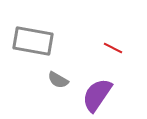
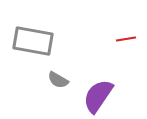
red line: moved 13 px right, 9 px up; rotated 36 degrees counterclockwise
purple semicircle: moved 1 px right, 1 px down
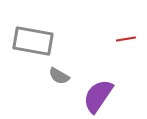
gray semicircle: moved 1 px right, 4 px up
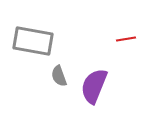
gray semicircle: rotated 40 degrees clockwise
purple semicircle: moved 4 px left, 10 px up; rotated 12 degrees counterclockwise
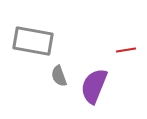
red line: moved 11 px down
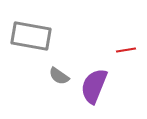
gray rectangle: moved 2 px left, 5 px up
gray semicircle: rotated 35 degrees counterclockwise
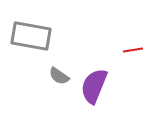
red line: moved 7 px right
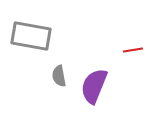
gray semicircle: rotated 45 degrees clockwise
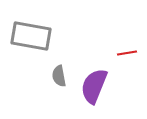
red line: moved 6 px left, 3 px down
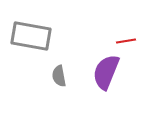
red line: moved 1 px left, 12 px up
purple semicircle: moved 12 px right, 14 px up
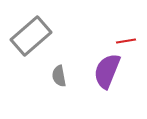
gray rectangle: rotated 51 degrees counterclockwise
purple semicircle: moved 1 px right, 1 px up
